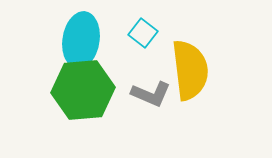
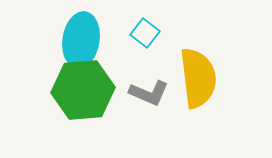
cyan square: moved 2 px right
yellow semicircle: moved 8 px right, 8 px down
gray L-shape: moved 2 px left, 1 px up
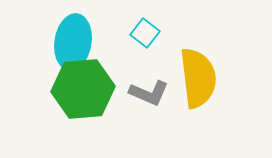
cyan ellipse: moved 8 px left, 2 px down
green hexagon: moved 1 px up
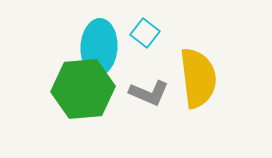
cyan ellipse: moved 26 px right, 5 px down; rotated 6 degrees counterclockwise
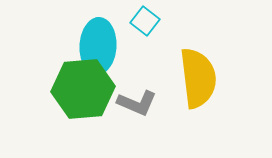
cyan square: moved 12 px up
cyan ellipse: moved 1 px left, 1 px up
gray L-shape: moved 12 px left, 10 px down
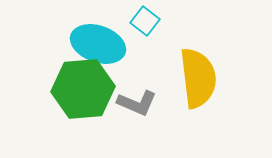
cyan ellipse: moved 2 px up; rotated 74 degrees counterclockwise
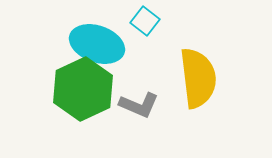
cyan ellipse: moved 1 px left
green hexagon: rotated 20 degrees counterclockwise
gray L-shape: moved 2 px right, 2 px down
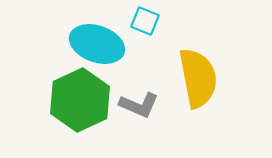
cyan square: rotated 16 degrees counterclockwise
yellow semicircle: rotated 4 degrees counterclockwise
green hexagon: moved 3 px left, 11 px down
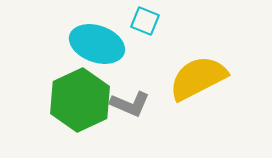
yellow semicircle: rotated 106 degrees counterclockwise
gray L-shape: moved 9 px left, 1 px up
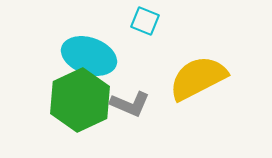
cyan ellipse: moved 8 px left, 12 px down
